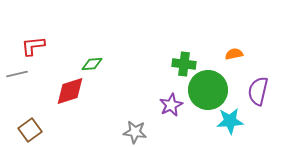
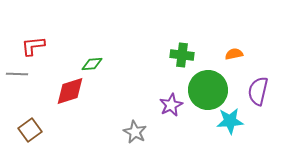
green cross: moved 2 px left, 9 px up
gray line: rotated 15 degrees clockwise
gray star: rotated 20 degrees clockwise
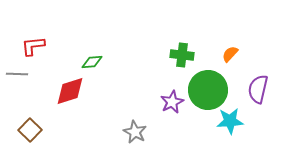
orange semicircle: moved 4 px left; rotated 36 degrees counterclockwise
green diamond: moved 2 px up
purple semicircle: moved 2 px up
purple star: moved 1 px right, 3 px up
brown square: rotated 10 degrees counterclockwise
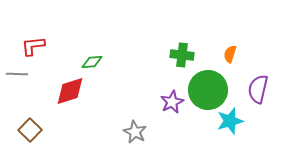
orange semicircle: rotated 24 degrees counterclockwise
cyan star: rotated 12 degrees counterclockwise
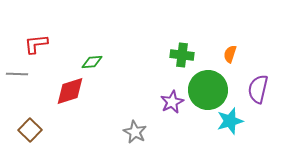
red L-shape: moved 3 px right, 2 px up
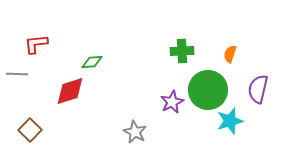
green cross: moved 4 px up; rotated 10 degrees counterclockwise
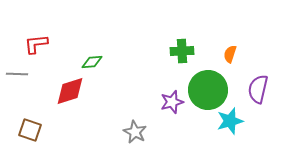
purple star: rotated 10 degrees clockwise
brown square: rotated 25 degrees counterclockwise
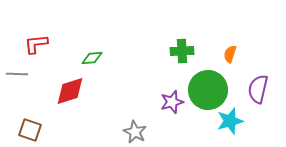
green diamond: moved 4 px up
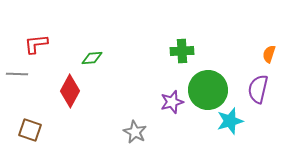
orange semicircle: moved 39 px right
red diamond: rotated 44 degrees counterclockwise
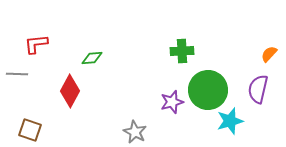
orange semicircle: rotated 24 degrees clockwise
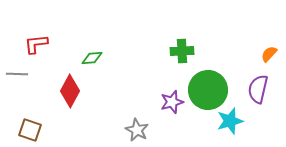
gray star: moved 2 px right, 2 px up
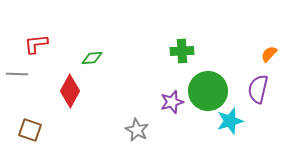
green circle: moved 1 px down
